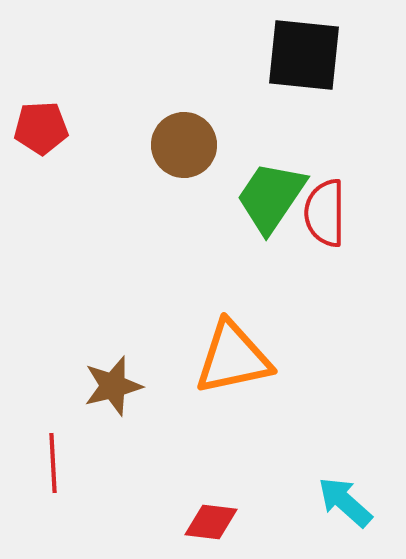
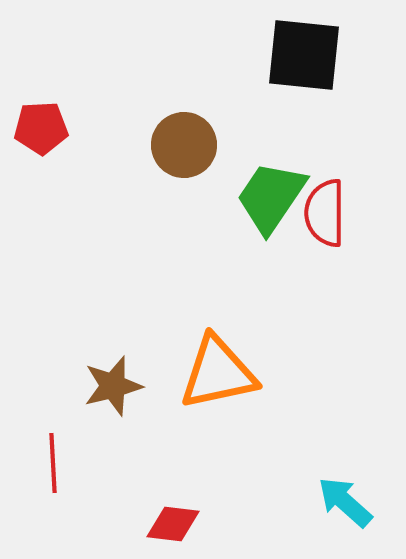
orange triangle: moved 15 px left, 15 px down
red diamond: moved 38 px left, 2 px down
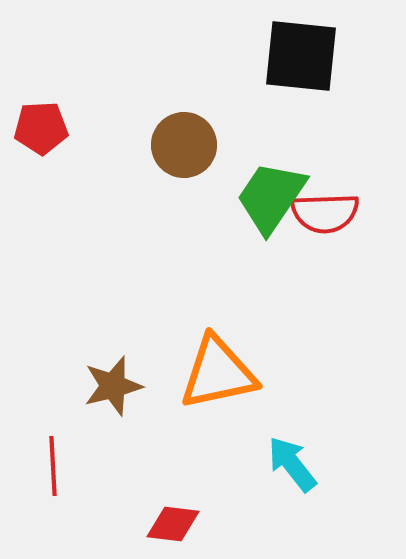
black square: moved 3 px left, 1 px down
red semicircle: rotated 92 degrees counterclockwise
red line: moved 3 px down
cyan arrow: moved 53 px left, 38 px up; rotated 10 degrees clockwise
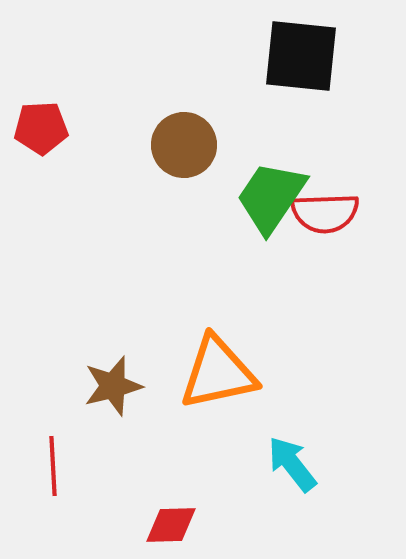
red diamond: moved 2 px left, 1 px down; rotated 8 degrees counterclockwise
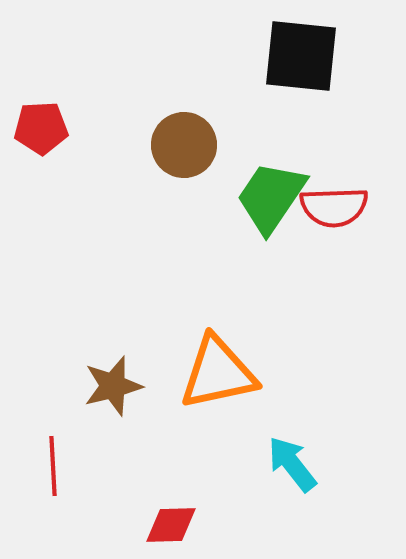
red semicircle: moved 9 px right, 6 px up
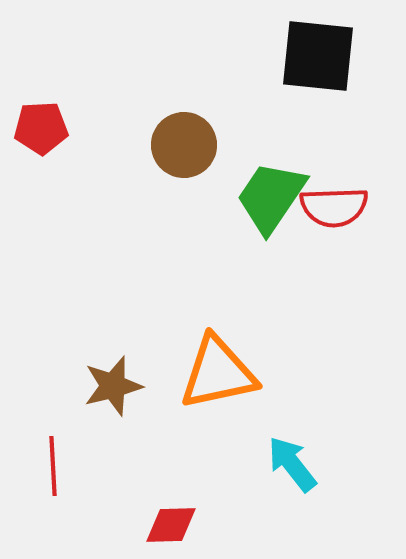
black square: moved 17 px right
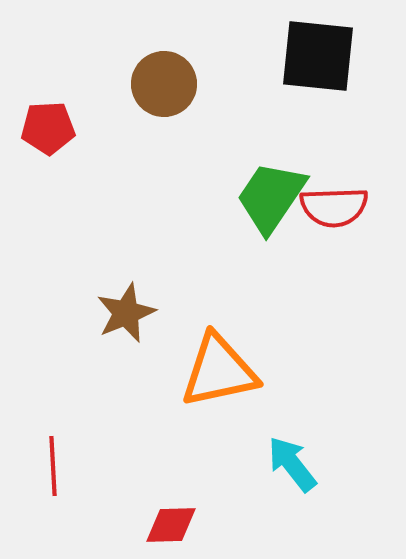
red pentagon: moved 7 px right
brown circle: moved 20 px left, 61 px up
orange triangle: moved 1 px right, 2 px up
brown star: moved 13 px right, 73 px up; rotated 8 degrees counterclockwise
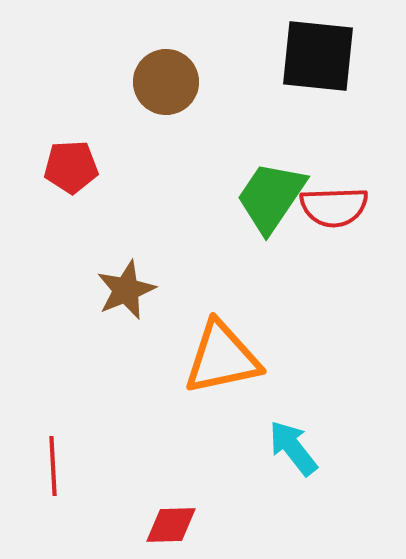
brown circle: moved 2 px right, 2 px up
red pentagon: moved 23 px right, 39 px down
brown star: moved 23 px up
orange triangle: moved 3 px right, 13 px up
cyan arrow: moved 1 px right, 16 px up
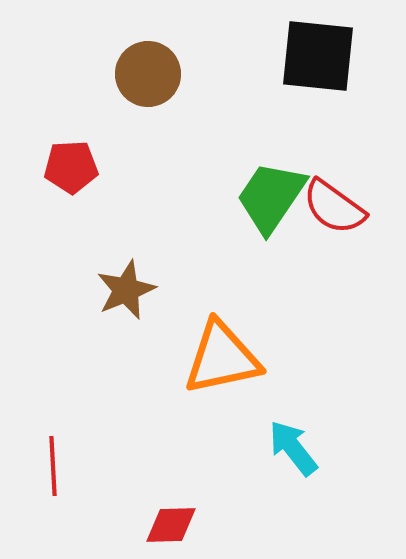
brown circle: moved 18 px left, 8 px up
red semicircle: rotated 38 degrees clockwise
